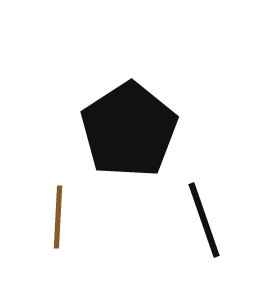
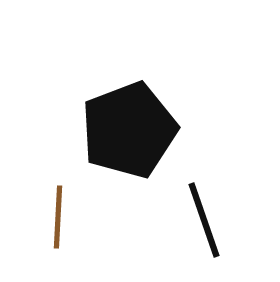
black pentagon: rotated 12 degrees clockwise
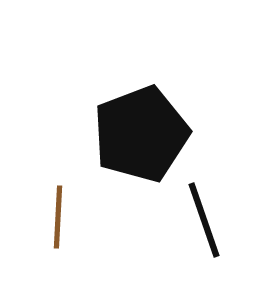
black pentagon: moved 12 px right, 4 px down
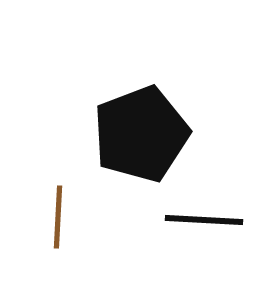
black line: rotated 68 degrees counterclockwise
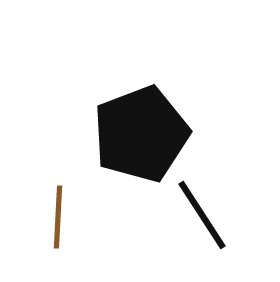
black line: moved 2 px left, 5 px up; rotated 54 degrees clockwise
